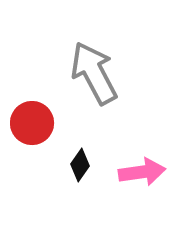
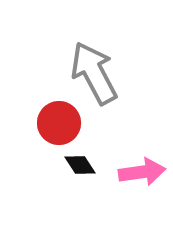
red circle: moved 27 px right
black diamond: rotated 68 degrees counterclockwise
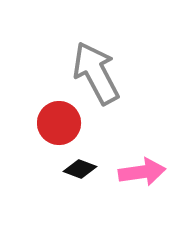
gray arrow: moved 2 px right
black diamond: moved 4 px down; rotated 36 degrees counterclockwise
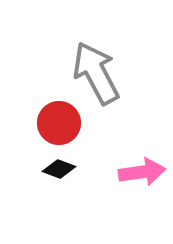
black diamond: moved 21 px left
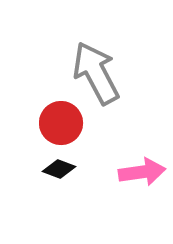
red circle: moved 2 px right
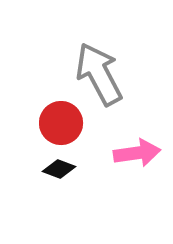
gray arrow: moved 3 px right, 1 px down
pink arrow: moved 5 px left, 19 px up
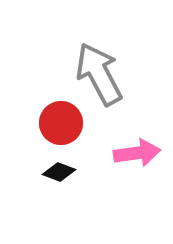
black diamond: moved 3 px down
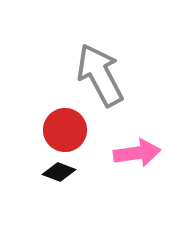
gray arrow: moved 1 px right, 1 px down
red circle: moved 4 px right, 7 px down
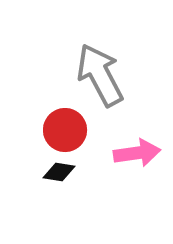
black diamond: rotated 12 degrees counterclockwise
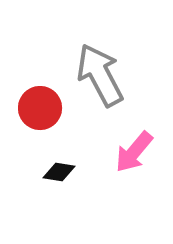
red circle: moved 25 px left, 22 px up
pink arrow: moved 3 px left, 1 px up; rotated 138 degrees clockwise
